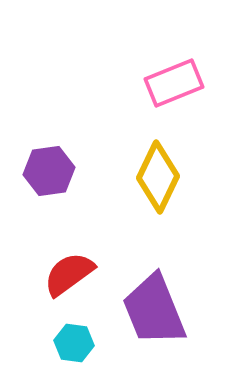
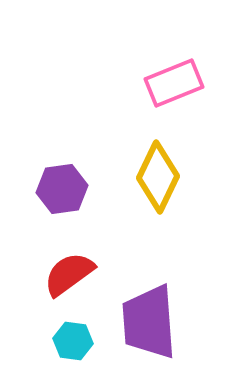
purple hexagon: moved 13 px right, 18 px down
purple trapezoid: moved 5 px left, 12 px down; rotated 18 degrees clockwise
cyan hexagon: moved 1 px left, 2 px up
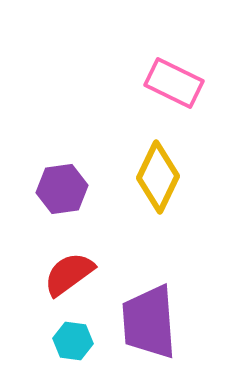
pink rectangle: rotated 48 degrees clockwise
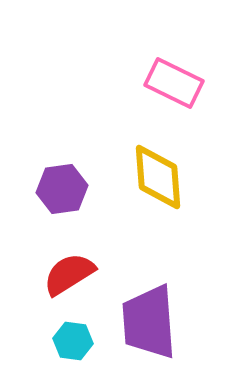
yellow diamond: rotated 30 degrees counterclockwise
red semicircle: rotated 4 degrees clockwise
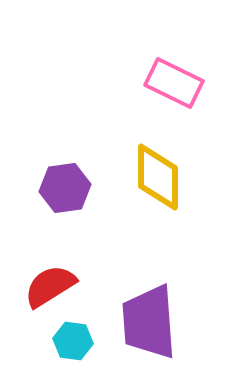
yellow diamond: rotated 4 degrees clockwise
purple hexagon: moved 3 px right, 1 px up
red semicircle: moved 19 px left, 12 px down
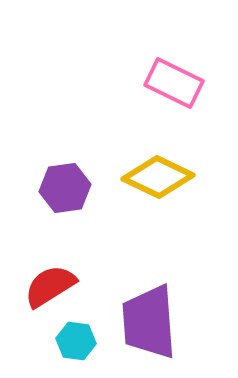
yellow diamond: rotated 64 degrees counterclockwise
cyan hexagon: moved 3 px right
